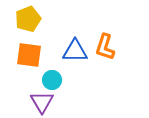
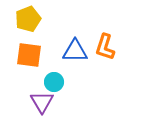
cyan circle: moved 2 px right, 2 px down
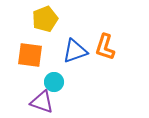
yellow pentagon: moved 17 px right
blue triangle: rotated 20 degrees counterclockwise
orange square: moved 1 px right
purple triangle: rotated 40 degrees counterclockwise
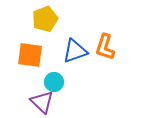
purple triangle: rotated 25 degrees clockwise
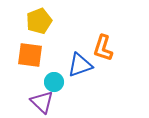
yellow pentagon: moved 6 px left, 2 px down
orange L-shape: moved 2 px left, 1 px down
blue triangle: moved 5 px right, 14 px down
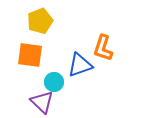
yellow pentagon: moved 1 px right
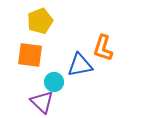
blue triangle: rotated 8 degrees clockwise
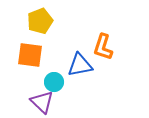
orange L-shape: moved 1 px up
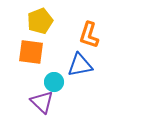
orange L-shape: moved 14 px left, 12 px up
orange square: moved 1 px right, 3 px up
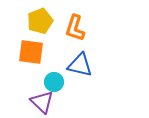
orange L-shape: moved 14 px left, 7 px up
blue triangle: rotated 24 degrees clockwise
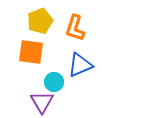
blue triangle: rotated 36 degrees counterclockwise
purple triangle: rotated 15 degrees clockwise
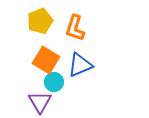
orange square: moved 15 px right, 8 px down; rotated 24 degrees clockwise
purple triangle: moved 2 px left
